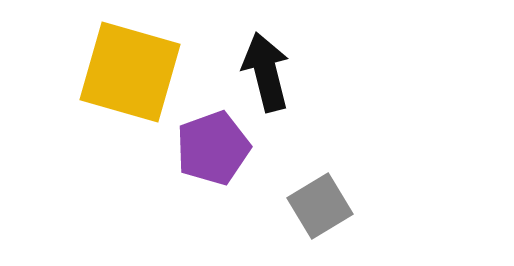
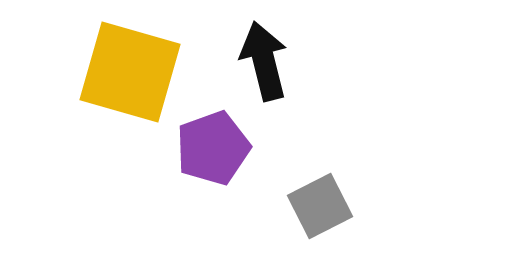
black arrow: moved 2 px left, 11 px up
gray square: rotated 4 degrees clockwise
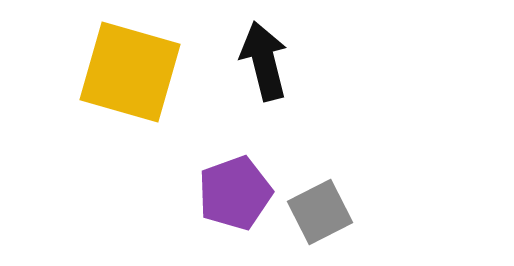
purple pentagon: moved 22 px right, 45 px down
gray square: moved 6 px down
